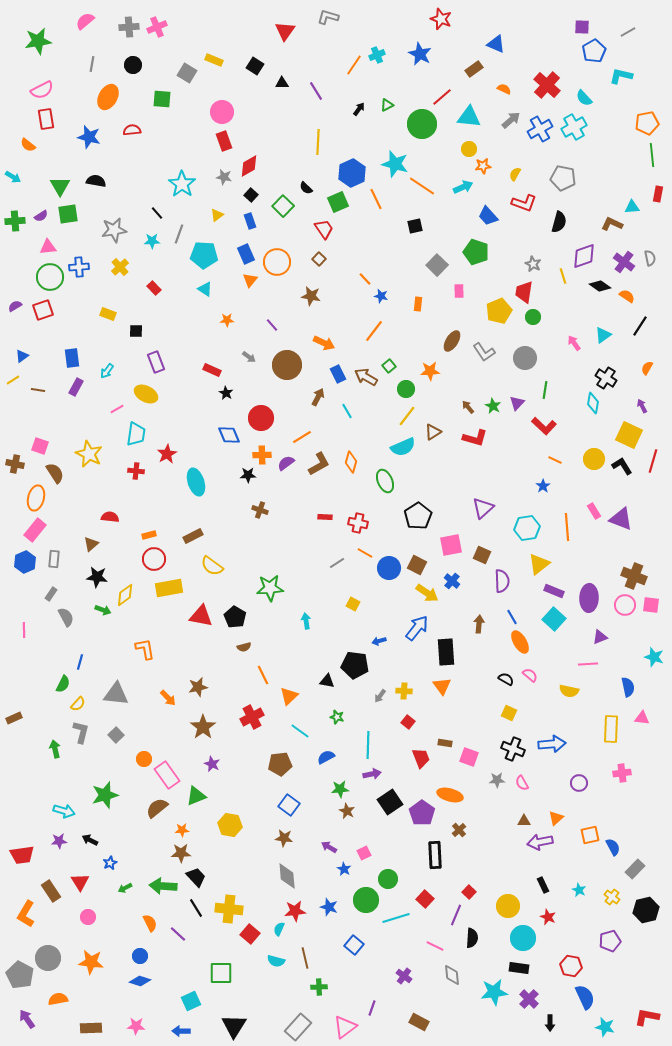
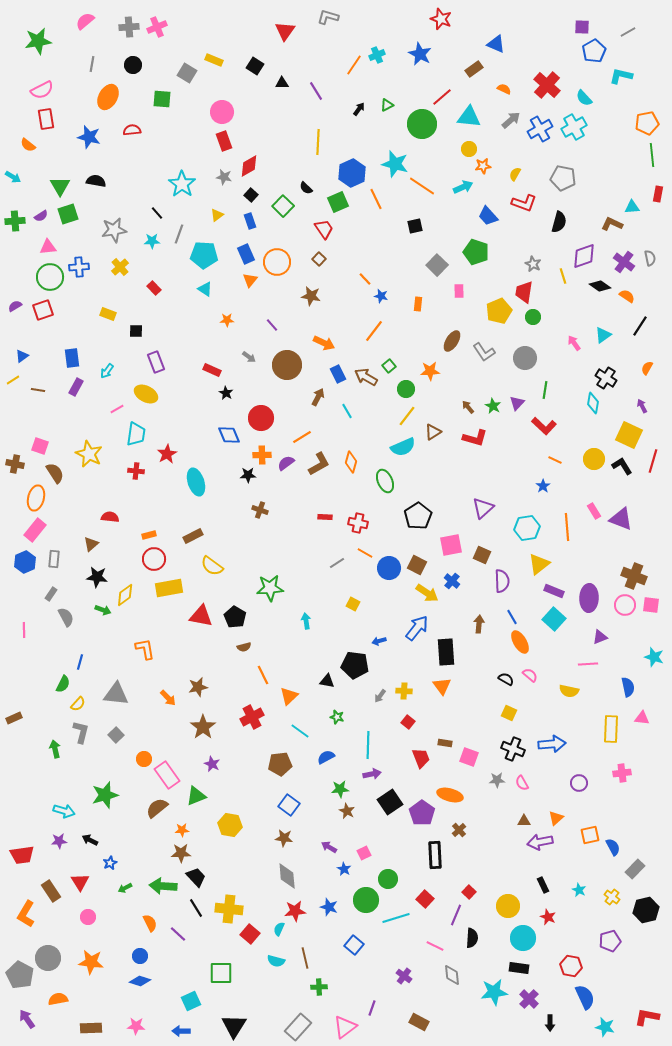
green square at (68, 214): rotated 10 degrees counterclockwise
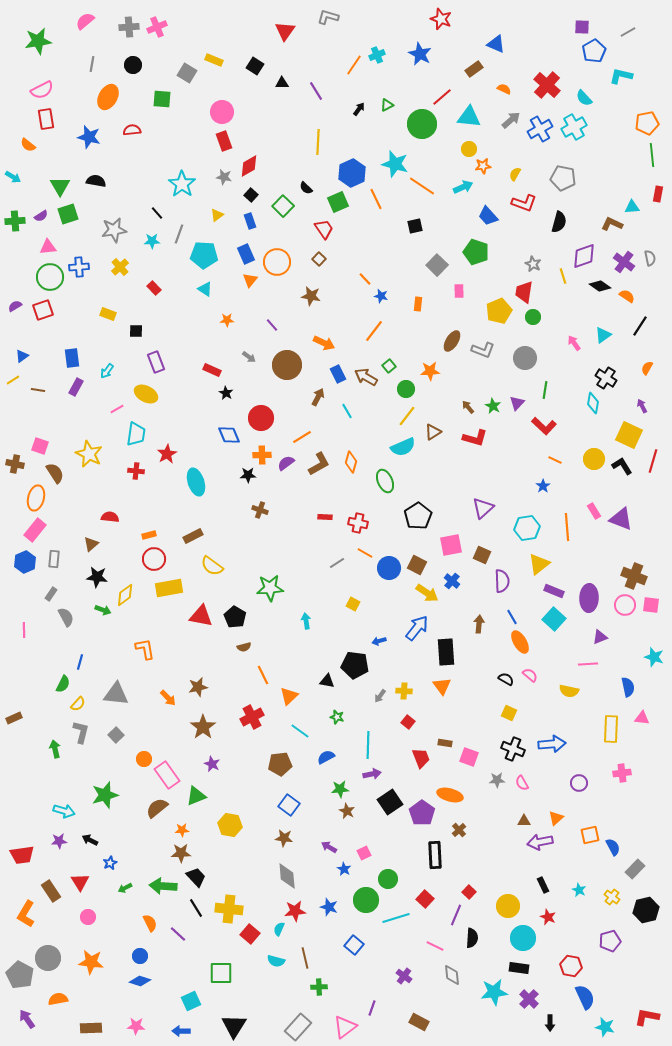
gray L-shape at (484, 352): moved 1 px left, 2 px up; rotated 35 degrees counterclockwise
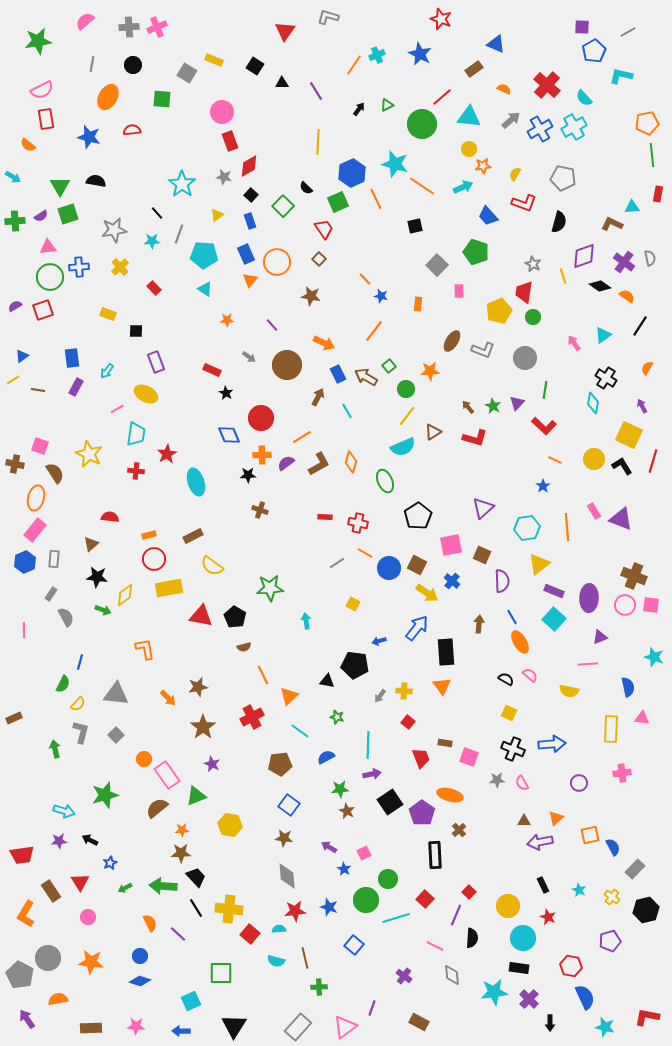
red rectangle at (224, 141): moved 6 px right
cyan semicircle at (279, 929): rotated 64 degrees clockwise
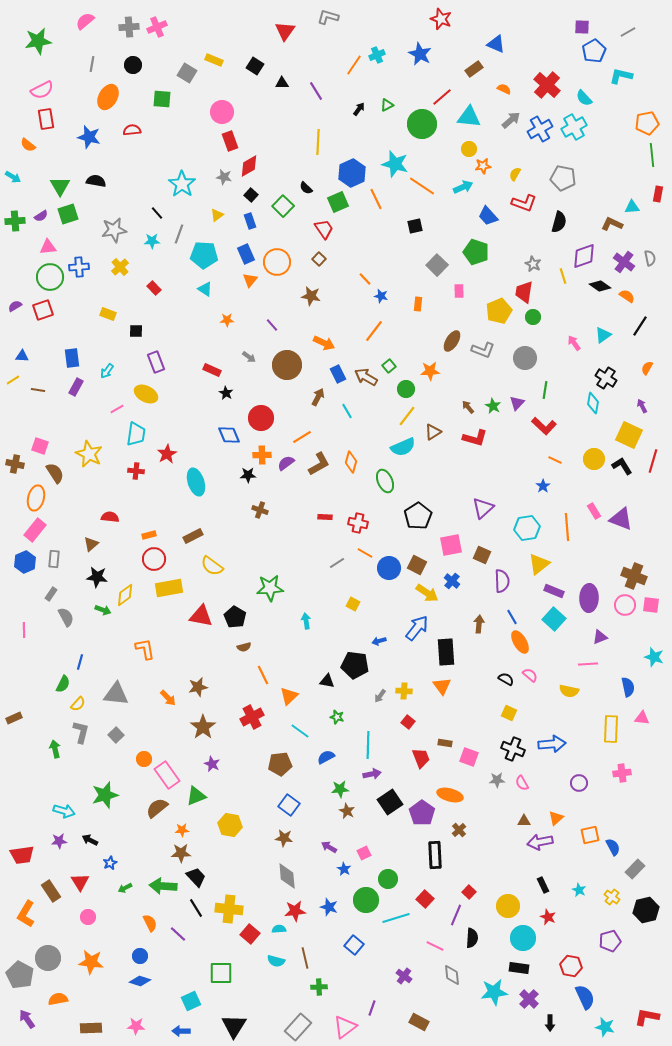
blue triangle at (22, 356): rotated 40 degrees clockwise
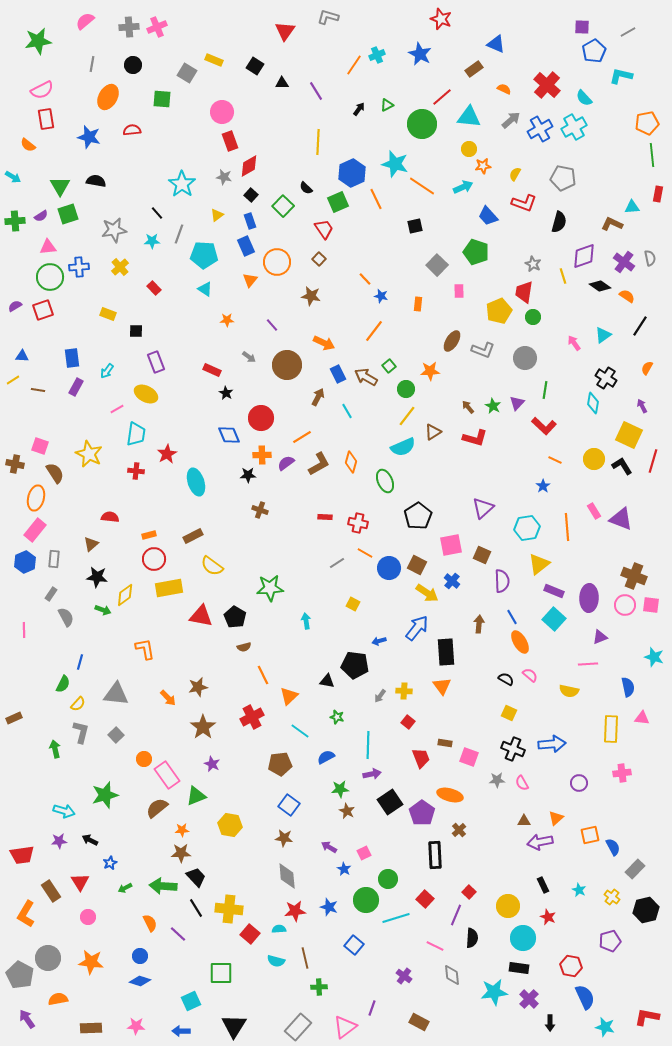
blue rectangle at (246, 254): moved 8 px up
